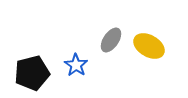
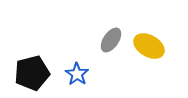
blue star: moved 1 px right, 9 px down
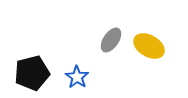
blue star: moved 3 px down
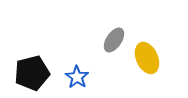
gray ellipse: moved 3 px right
yellow ellipse: moved 2 px left, 12 px down; rotated 36 degrees clockwise
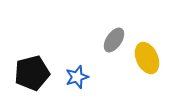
blue star: rotated 20 degrees clockwise
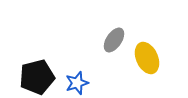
black pentagon: moved 5 px right, 4 px down
blue star: moved 6 px down
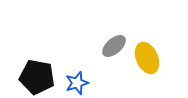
gray ellipse: moved 6 px down; rotated 15 degrees clockwise
black pentagon: rotated 24 degrees clockwise
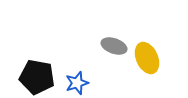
gray ellipse: rotated 60 degrees clockwise
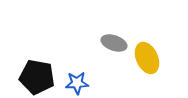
gray ellipse: moved 3 px up
blue star: rotated 15 degrees clockwise
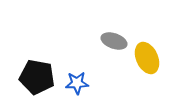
gray ellipse: moved 2 px up
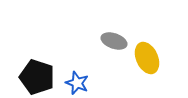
black pentagon: rotated 8 degrees clockwise
blue star: rotated 25 degrees clockwise
